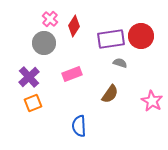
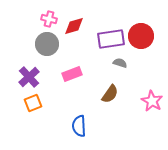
pink cross: moved 1 px left; rotated 28 degrees counterclockwise
red diamond: rotated 40 degrees clockwise
gray circle: moved 3 px right, 1 px down
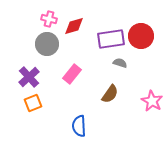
pink rectangle: rotated 30 degrees counterclockwise
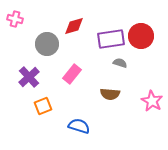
pink cross: moved 34 px left
brown semicircle: rotated 60 degrees clockwise
orange square: moved 10 px right, 3 px down
blue semicircle: rotated 110 degrees clockwise
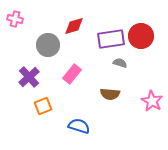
gray circle: moved 1 px right, 1 px down
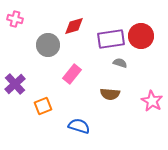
purple cross: moved 14 px left, 7 px down
